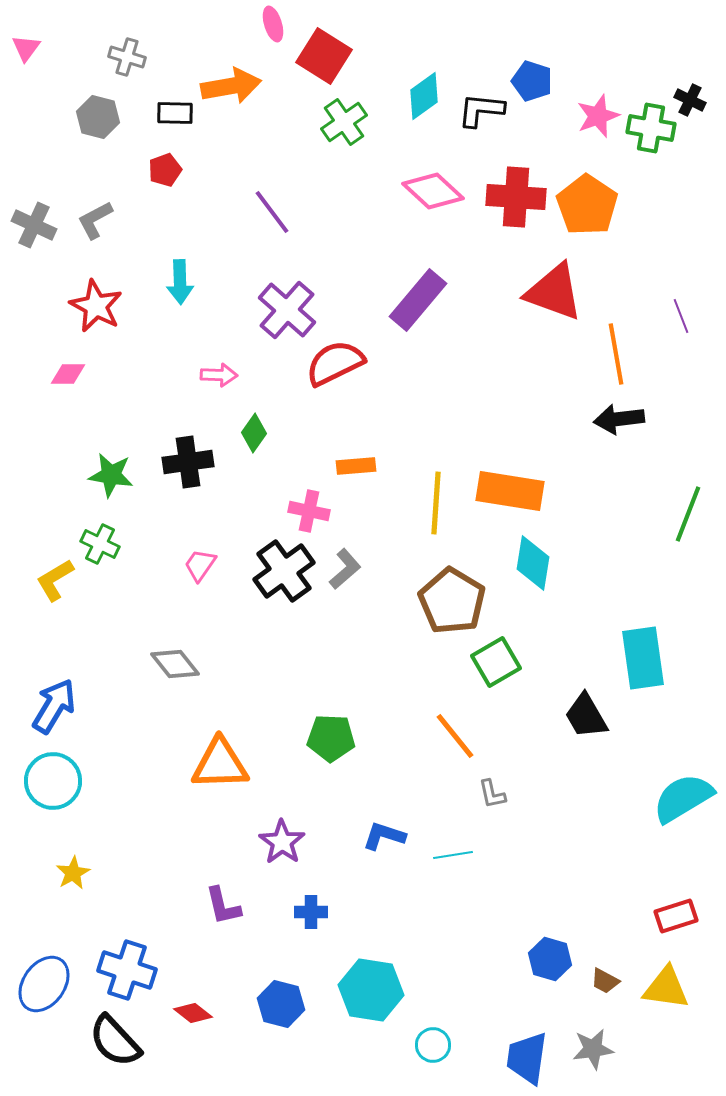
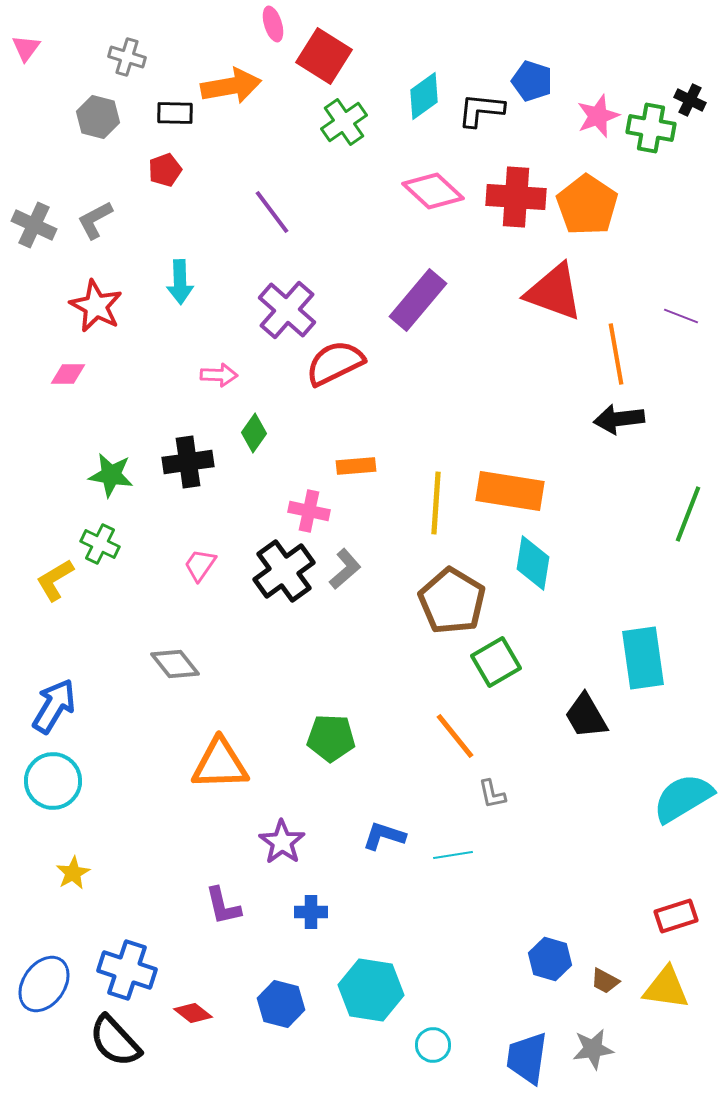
purple line at (681, 316): rotated 48 degrees counterclockwise
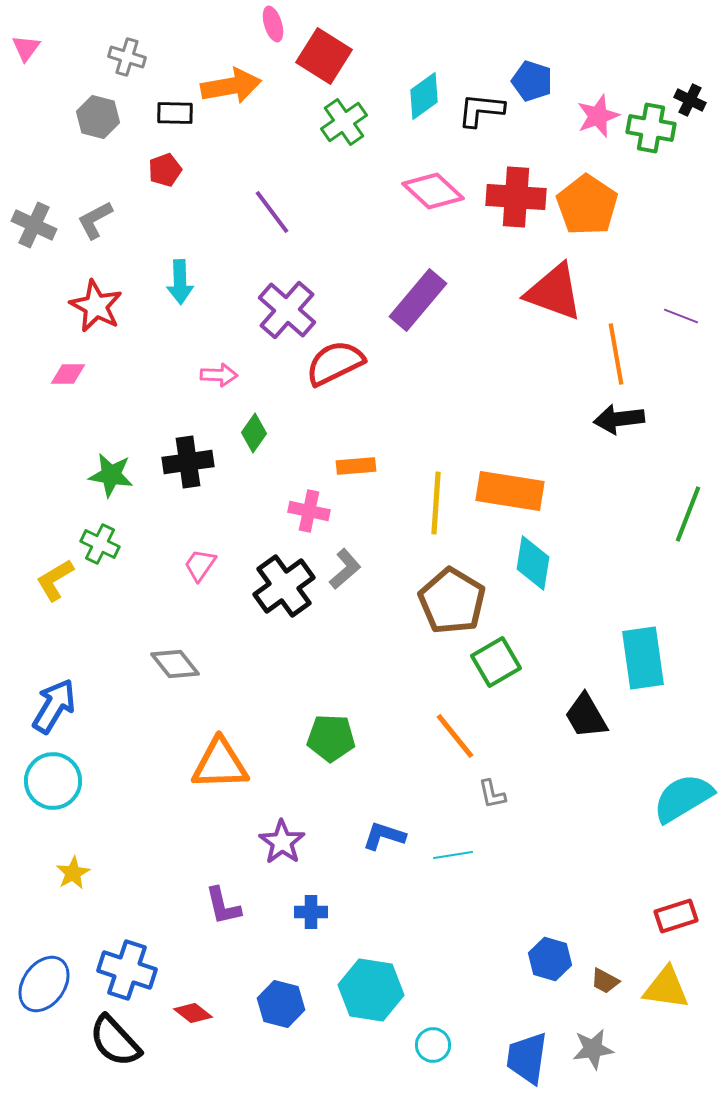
black cross at (284, 571): moved 15 px down
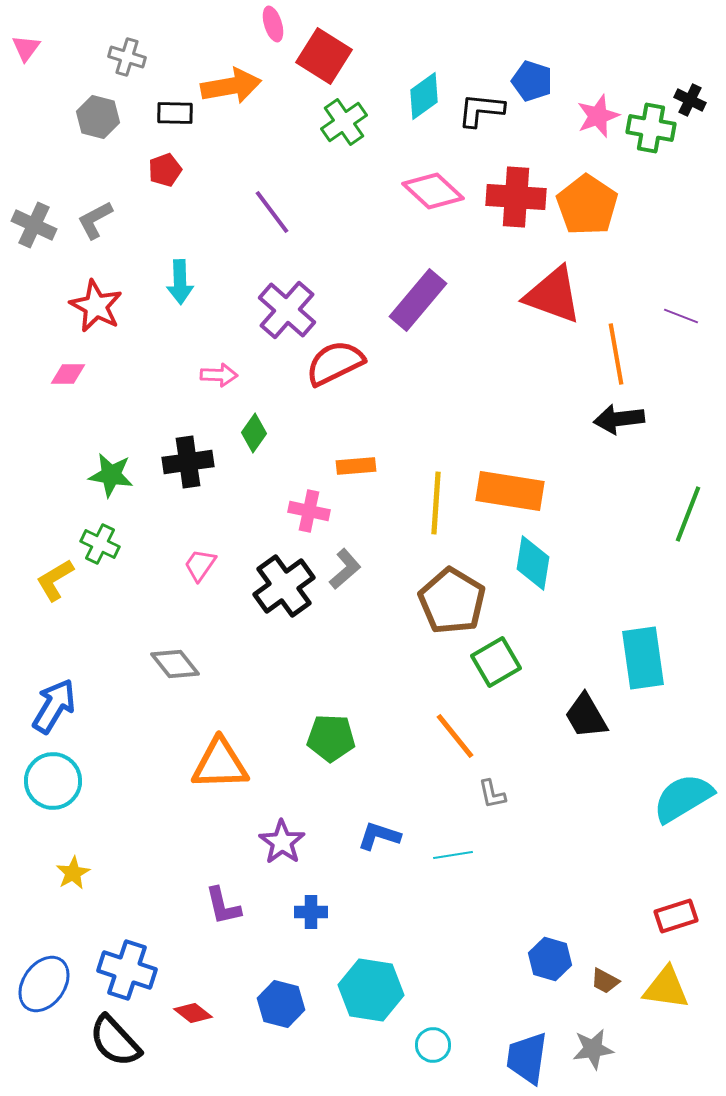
red triangle at (554, 292): moved 1 px left, 3 px down
blue L-shape at (384, 836): moved 5 px left
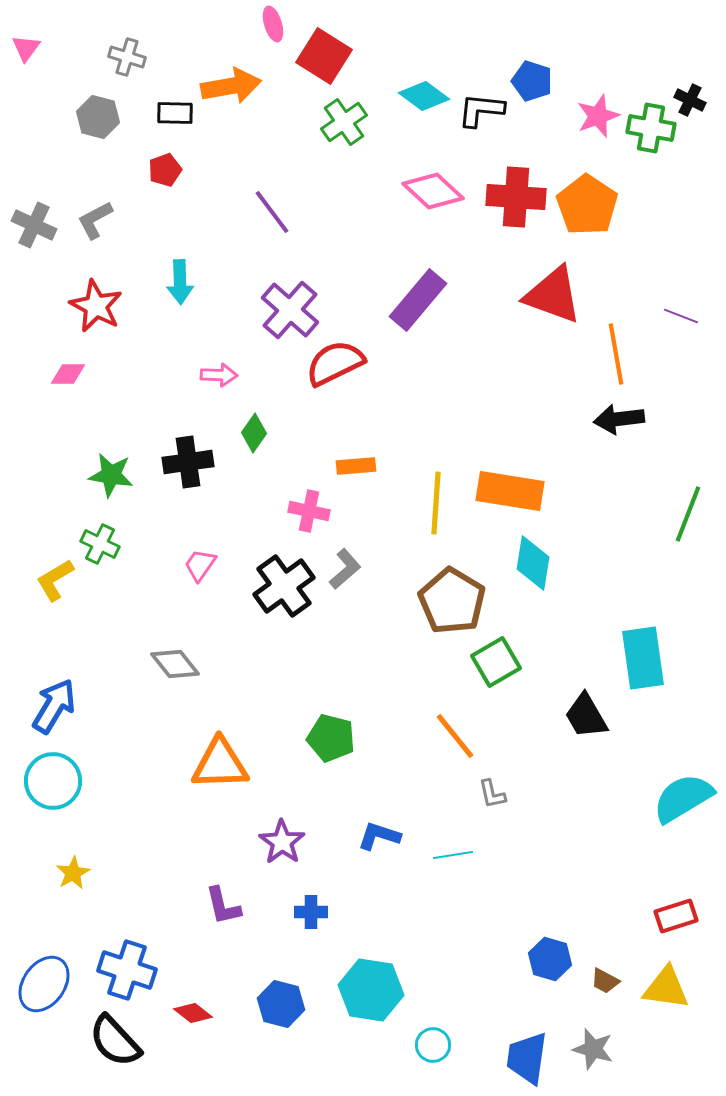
cyan diamond at (424, 96): rotated 72 degrees clockwise
purple cross at (287, 310): moved 3 px right
green pentagon at (331, 738): rotated 12 degrees clockwise
gray star at (593, 1049): rotated 24 degrees clockwise
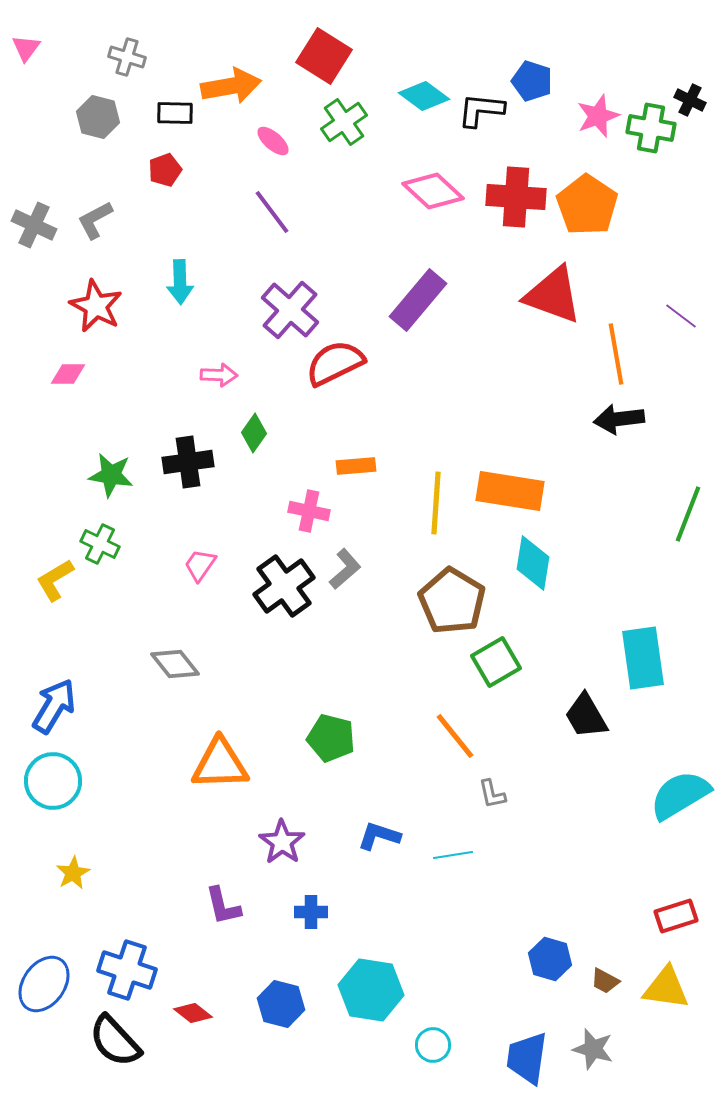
pink ellipse at (273, 24): moved 117 px down; rotated 32 degrees counterclockwise
purple line at (681, 316): rotated 16 degrees clockwise
cyan semicircle at (683, 798): moved 3 px left, 3 px up
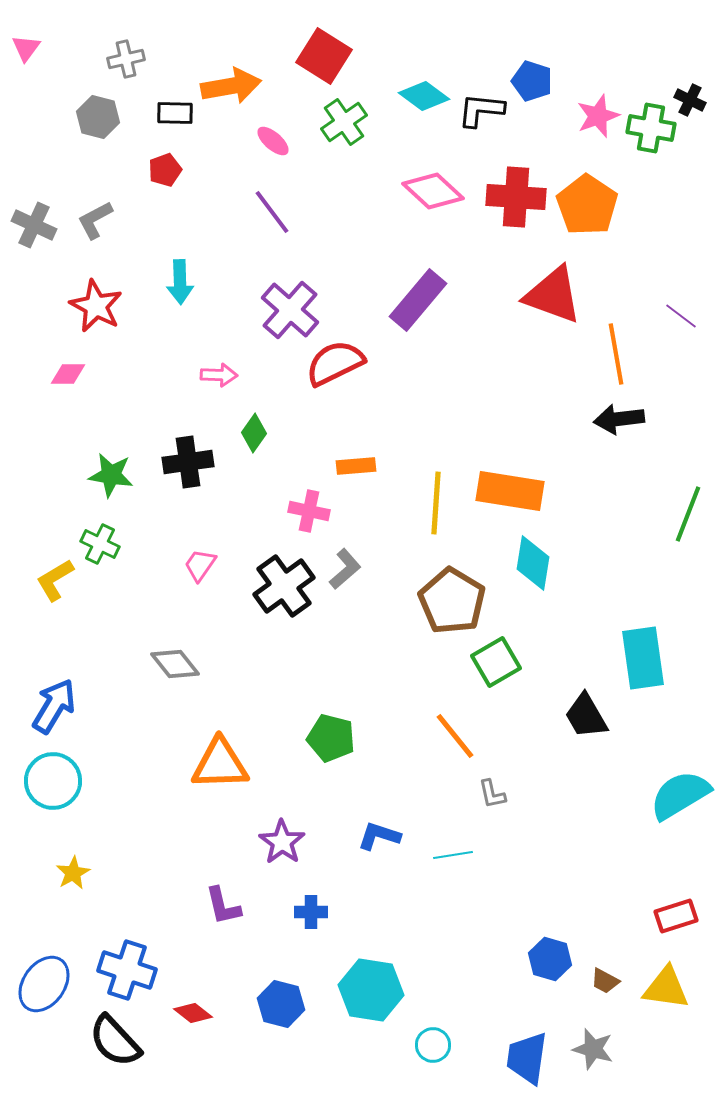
gray cross at (127, 57): moved 1 px left, 2 px down; rotated 30 degrees counterclockwise
